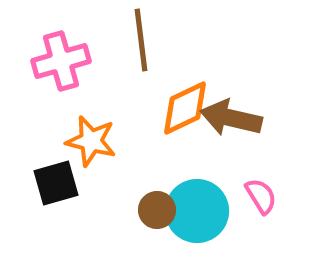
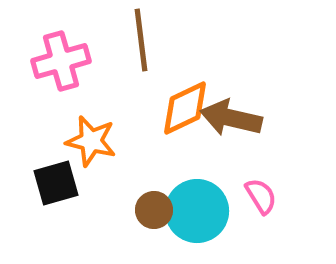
brown circle: moved 3 px left
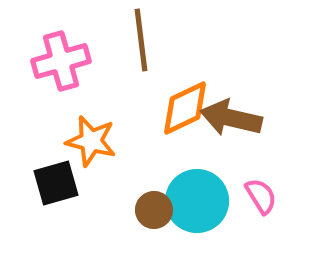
cyan circle: moved 10 px up
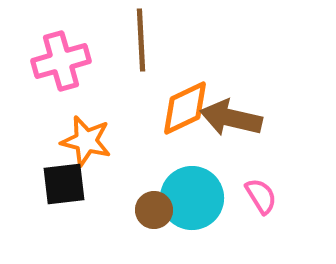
brown line: rotated 4 degrees clockwise
orange star: moved 5 px left
black square: moved 8 px right, 1 px down; rotated 9 degrees clockwise
cyan circle: moved 5 px left, 3 px up
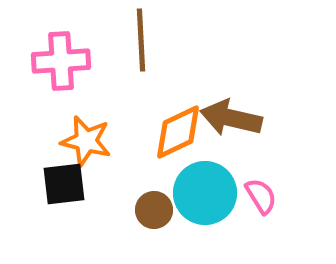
pink cross: rotated 12 degrees clockwise
orange diamond: moved 7 px left, 24 px down
cyan circle: moved 13 px right, 5 px up
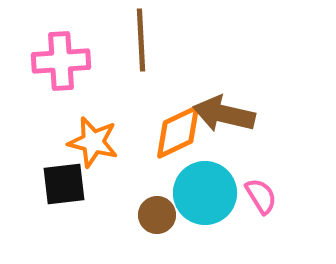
brown arrow: moved 7 px left, 4 px up
orange star: moved 7 px right, 1 px down
brown circle: moved 3 px right, 5 px down
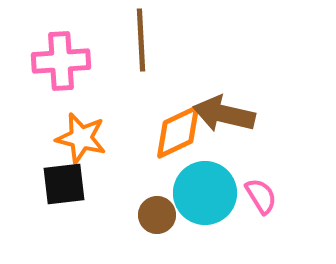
orange star: moved 12 px left, 4 px up
